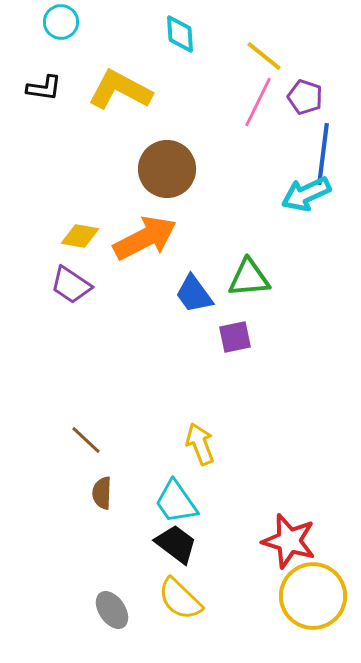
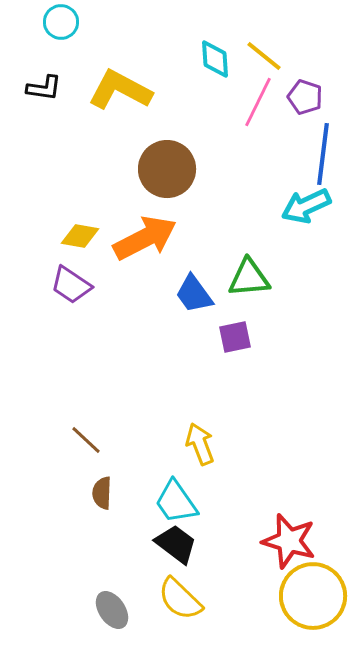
cyan diamond: moved 35 px right, 25 px down
cyan arrow: moved 12 px down
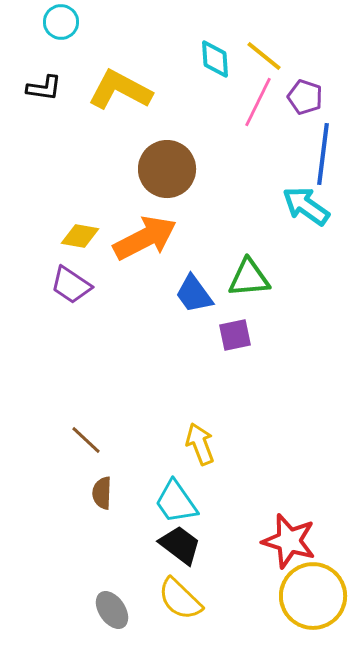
cyan arrow: rotated 60 degrees clockwise
purple square: moved 2 px up
black trapezoid: moved 4 px right, 1 px down
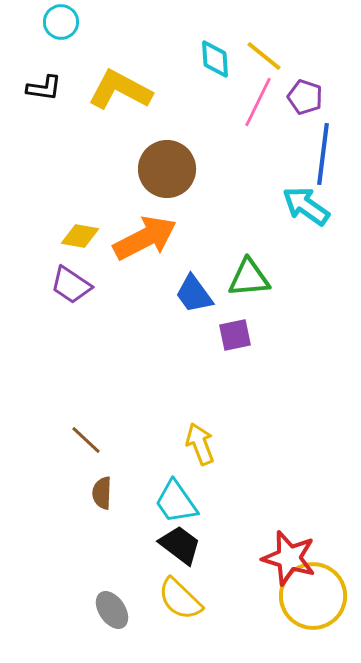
red star: moved 17 px down
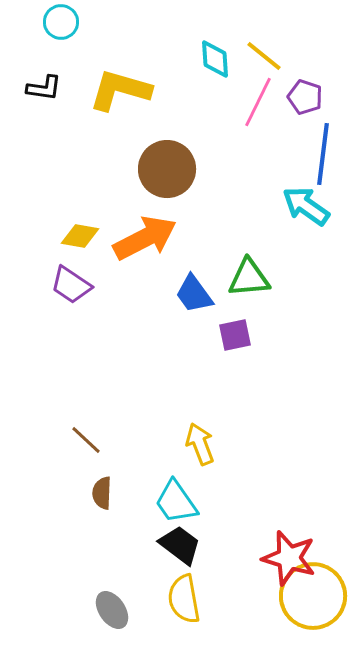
yellow L-shape: rotated 12 degrees counterclockwise
yellow semicircle: moved 4 px right; rotated 36 degrees clockwise
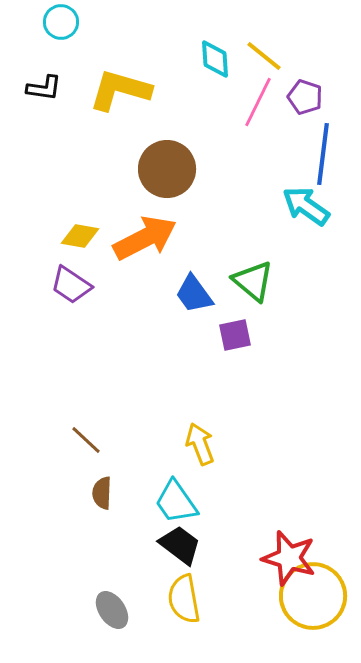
green triangle: moved 4 px right, 3 px down; rotated 45 degrees clockwise
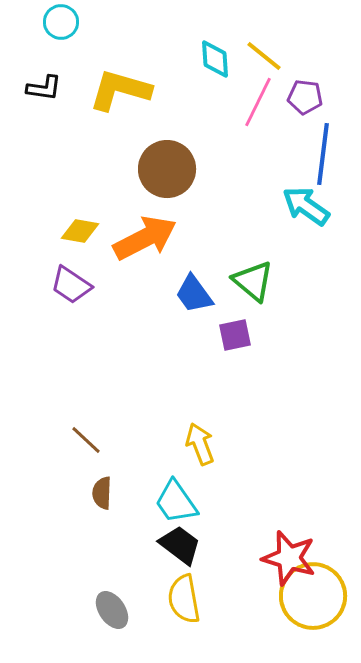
purple pentagon: rotated 12 degrees counterclockwise
yellow diamond: moved 5 px up
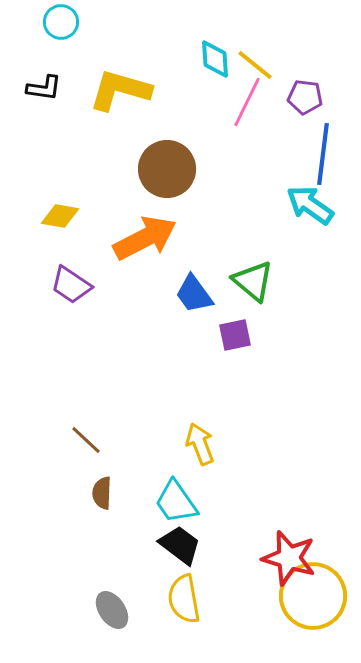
yellow line: moved 9 px left, 9 px down
pink line: moved 11 px left
cyan arrow: moved 4 px right, 1 px up
yellow diamond: moved 20 px left, 15 px up
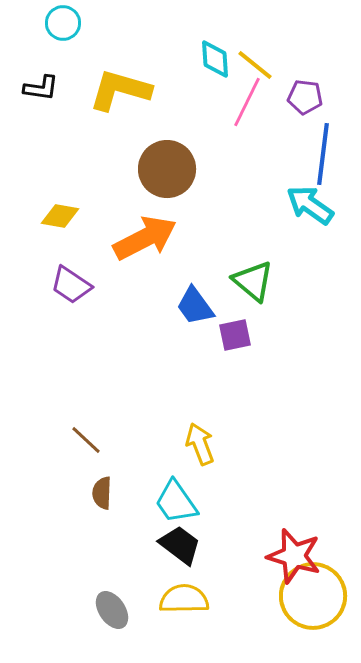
cyan circle: moved 2 px right, 1 px down
black L-shape: moved 3 px left
blue trapezoid: moved 1 px right, 12 px down
red star: moved 5 px right, 2 px up
yellow semicircle: rotated 99 degrees clockwise
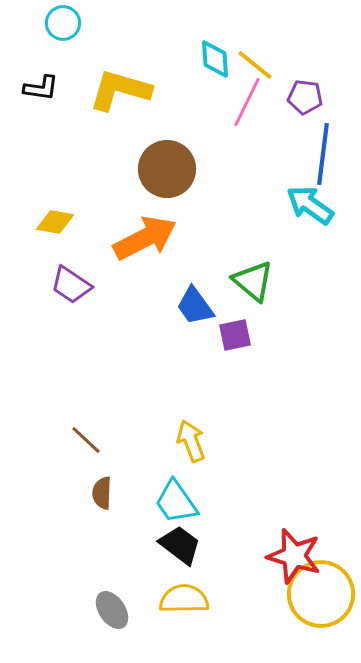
yellow diamond: moved 5 px left, 6 px down
yellow arrow: moved 9 px left, 3 px up
yellow circle: moved 8 px right, 2 px up
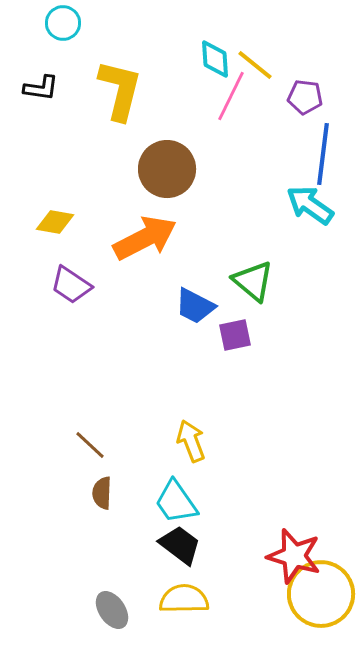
yellow L-shape: rotated 88 degrees clockwise
pink line: moved 16 px left, 6 px up
blue trapezoid: rotated 27 degrees counterclockwise
brown line: moved 4 px right, 5 px down
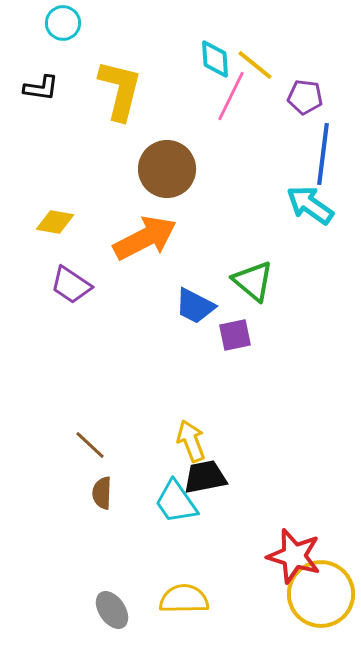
black trapezoid: moved 25 px right, 68 px up; rotated 48 degrees counterclockwise
